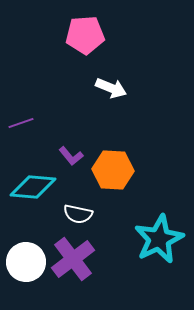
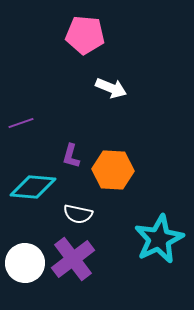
pink pentagon: rotated 9 degrees clockwise
purple L-shape: rotated 55 degrees clockwise
white circle: moved 1 px left, 1 px down
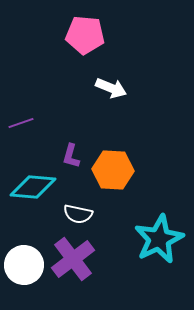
white circle: moved 1 px left, 2 px down
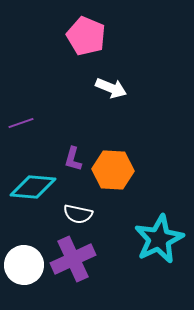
pink pentagon: moved 1 px right, 1 px down; rotated 18 degrees clockwise
purple L-shape: moved 2 px right, 3 px down
purple cross: rotated 12 degrees clockwise
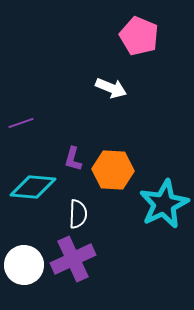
pink pentagon: moved 53 px right
white semicircle: rotated 100 degrees counterclockwise
cyan star: moved 5 px right, 35 px up
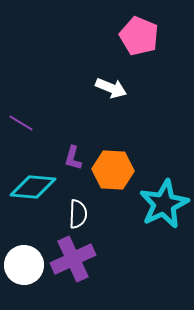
purple line: rotated 50 degrees clockwise
purple L-shape: moved 1 px up
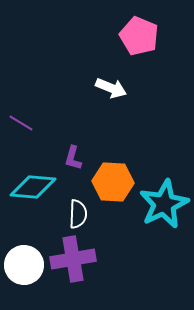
orange hexagon: moved 12 px down
purple cross: rotated 15 degrees clockwise
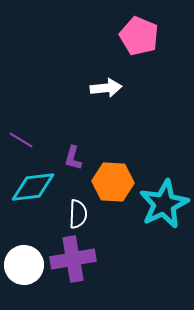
white arrow: moved 5 px left; rotated 28 degrees counterclockwise
purple line: moved 17 px down
cyan diamond: rotated 12 degrees counterclockwise
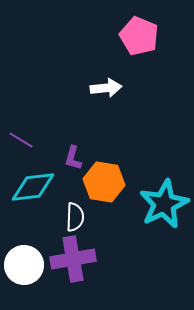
orange hexagon: moved 9 px left; rotated 6 degrees clockwise
white semicircle: moved 3 px left, 3 px down
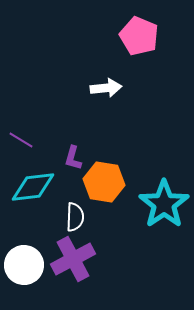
cyan star: rotated 9 degrees counterclockwise
purple cross: rotated 18 degrees counterclockwise
